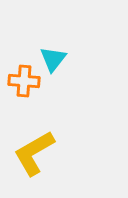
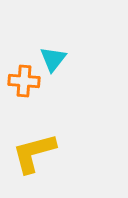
yellow L-shape: rotated 15 degrees clockwise
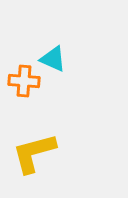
cyan triangle: rotated 44 degrees counterclockwise
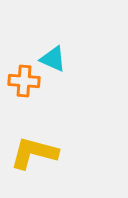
yellow L-shape: rotated 30 degrees clockwise
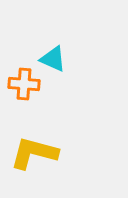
orange cross: moved 3 px down
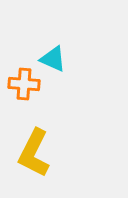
yellow L-shape: rotated 78 degrees counterclockwise
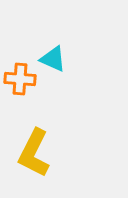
orange cross: moved 4 px left, 5 px up
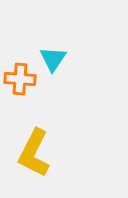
cyan triangle: rotated 40 degrees clockwise
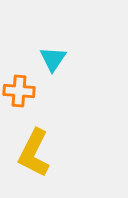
orange cross: moved 1 px left, 12 px down
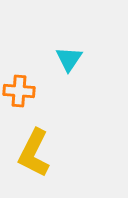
cyan triangle: moved 16 px right
